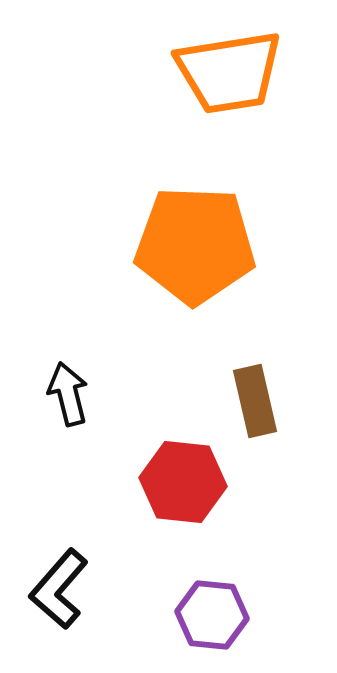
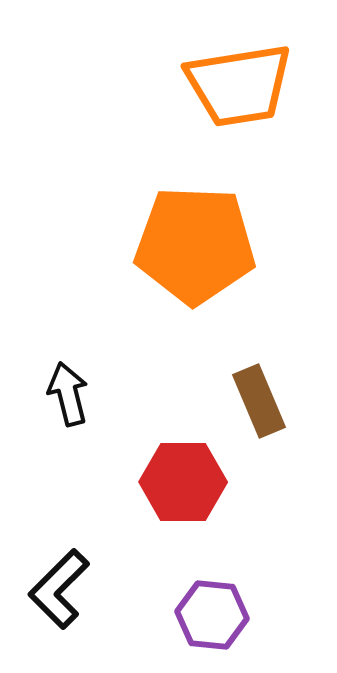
orange trapezoid: moved 10 px right, 13 px down
brown rectangle: moved 4 px right; rotated 10 degrees counterclockwise
red hexagon: rotated 6 degrees counterclockwise
black L-shape: rotated 4 degrees clockwise
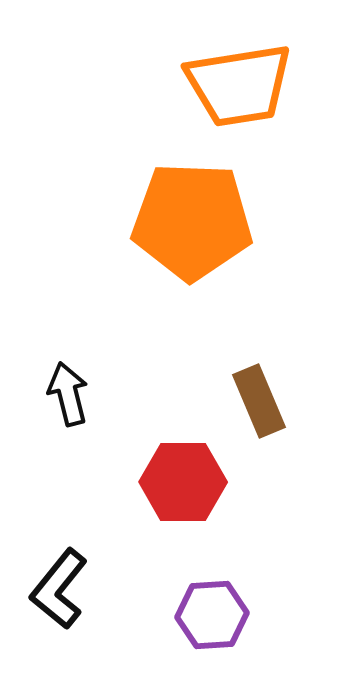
orange pentagon: moved 3 px left, 24 px up
black L-shape: rotated 6 degrees counterclockwise
purple hexagon: rotated 10 degrees counterclockwise
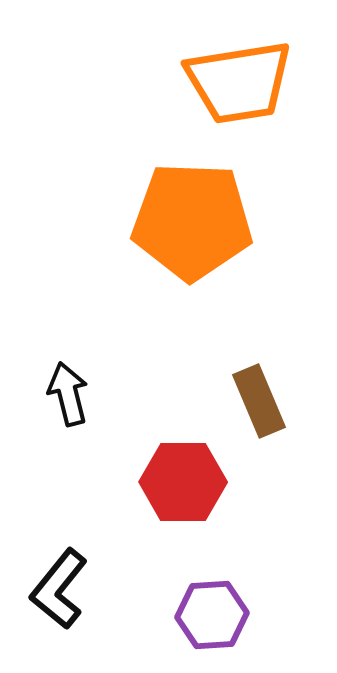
orange trapezoid: moved 3 px up
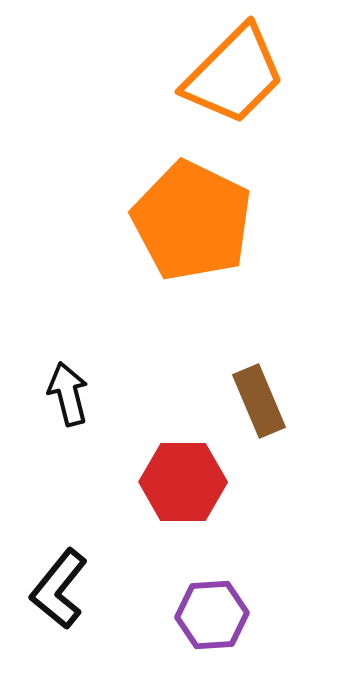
orange trapezoid: moved 5 px left, 7 px up; rotated 36 degrees counterclockwise
orange pentagon: rotated 24 degrees clockwise
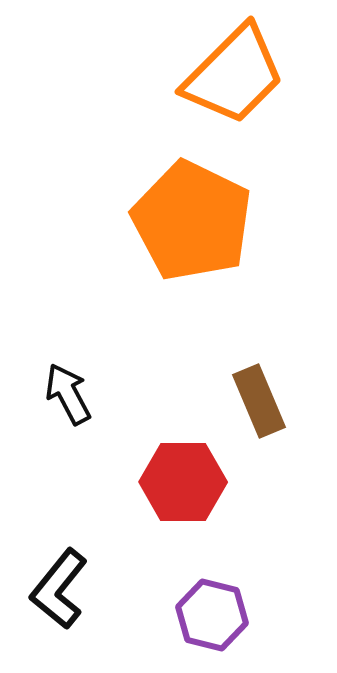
black arrow: rotated 14 degrees counterclockwise
purple hexagon: rotated 18 degrees clockwise
